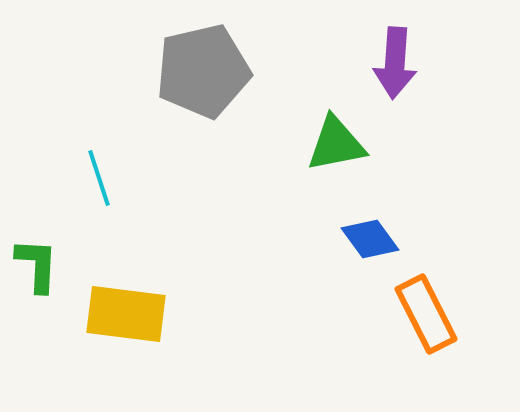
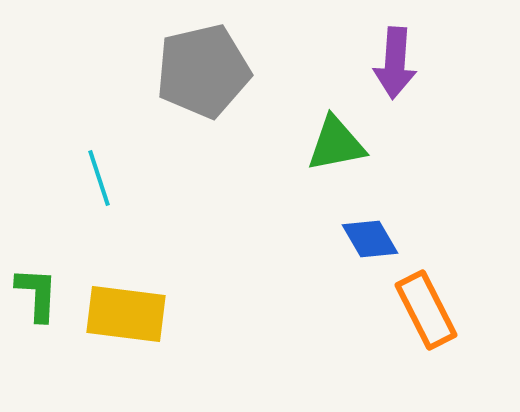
blue diamond: rotated 6 degrees clockwise
green L-shape: moved 29 px down
orange rectangle: moved 4 px up
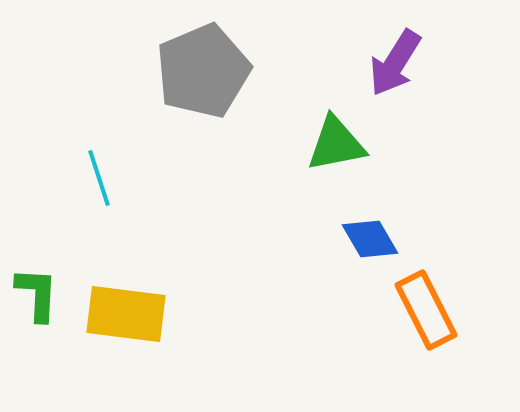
purple arrow: rotated 28 degrees clockwise
gray pentagon: rotated 10 degrees counterclockwise
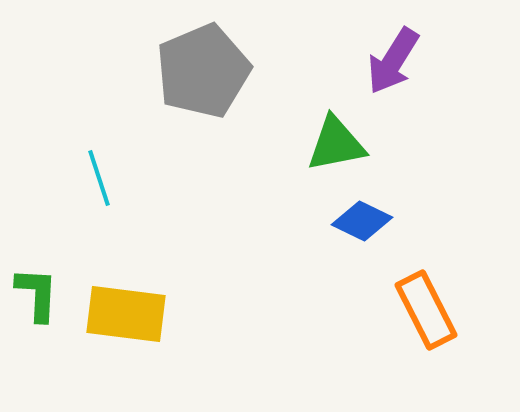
purple arrow: moved 2 px left, 2 px up
blue diamond: moved 8 px left, 18 px up; rotated 34 degrees counterclockwise
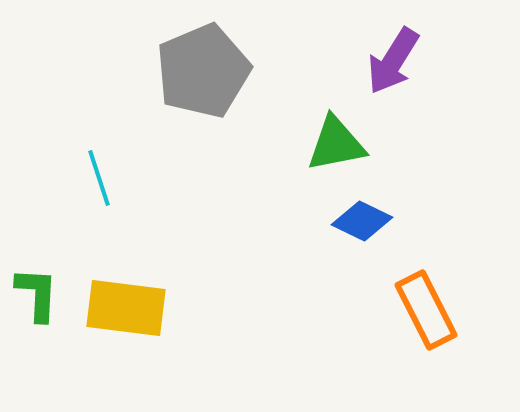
yellow rectangle: moved 6 px up
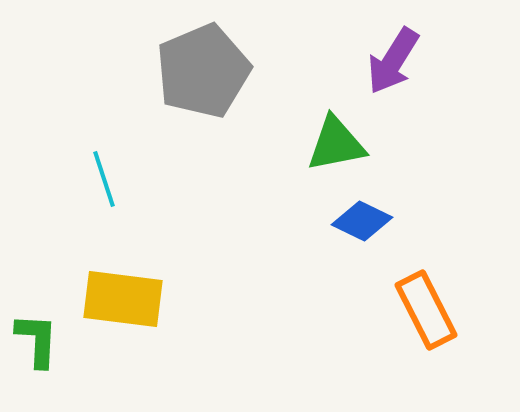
cyan line: moved 5 px right, 1 px down
green L-shape: moved 46 px down
yellow rectangle: moved 3 px left, 9 px up
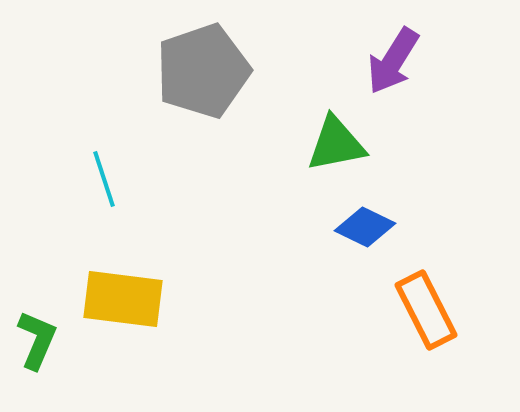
gray pentagon: rotated 4 degrees clockwise
blue diamond: moved 3 px right, 6 px down
green L-shape: rotated 20 degrees clockwise
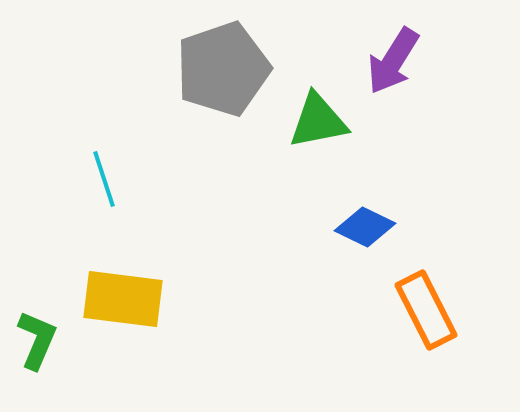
gray pentagon: moved 20 px right, 2 px up
green triangle: moved 18 px left, 23 px up
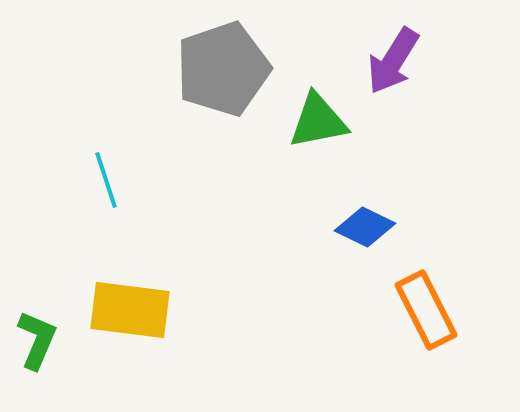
cyan line: moved 2 px right, 1 px down
yellow rectangle: moved 7 px right, 11 px down
